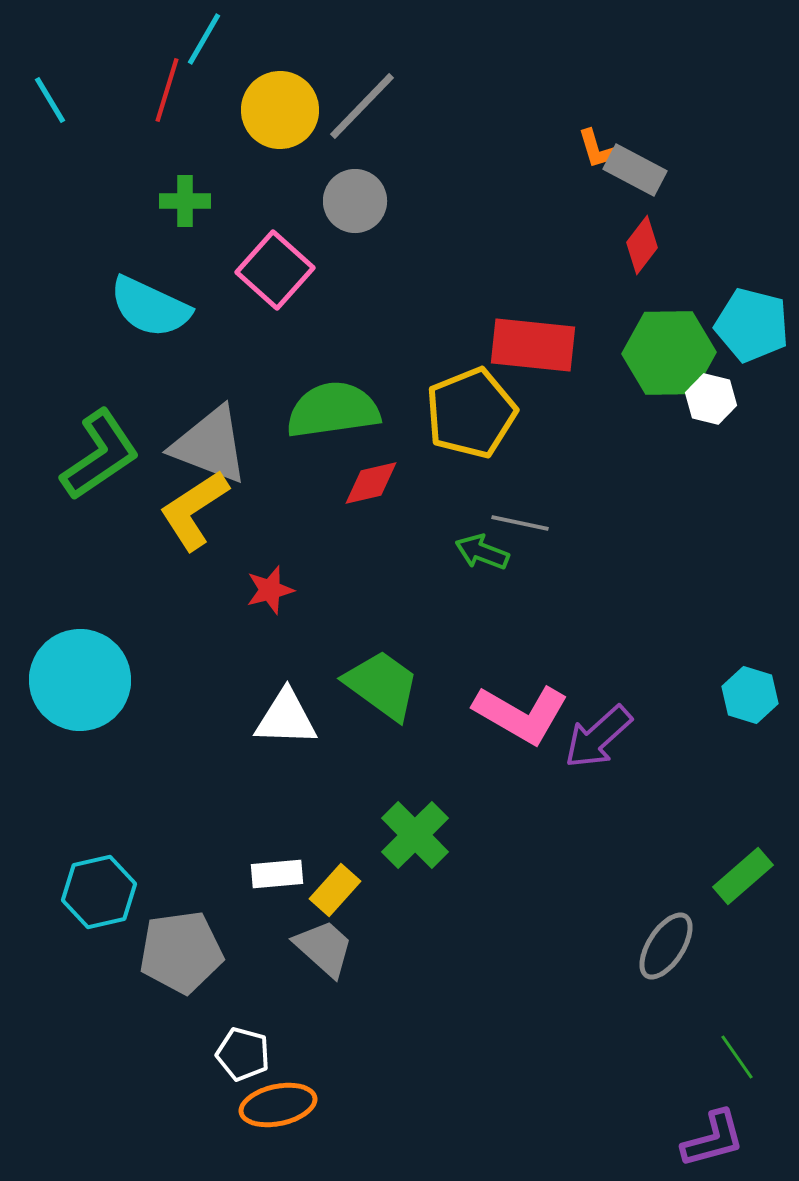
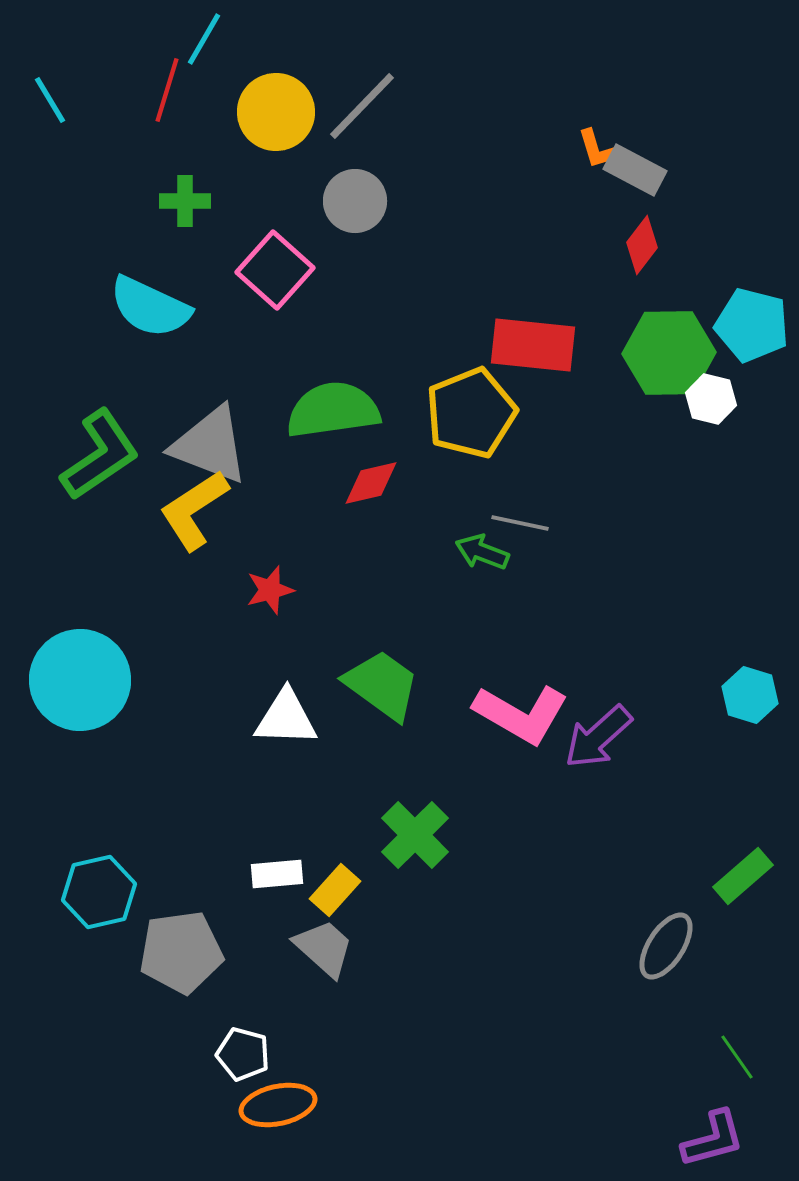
yellow circle at (280, 110): moved 4 px left, 2 px down
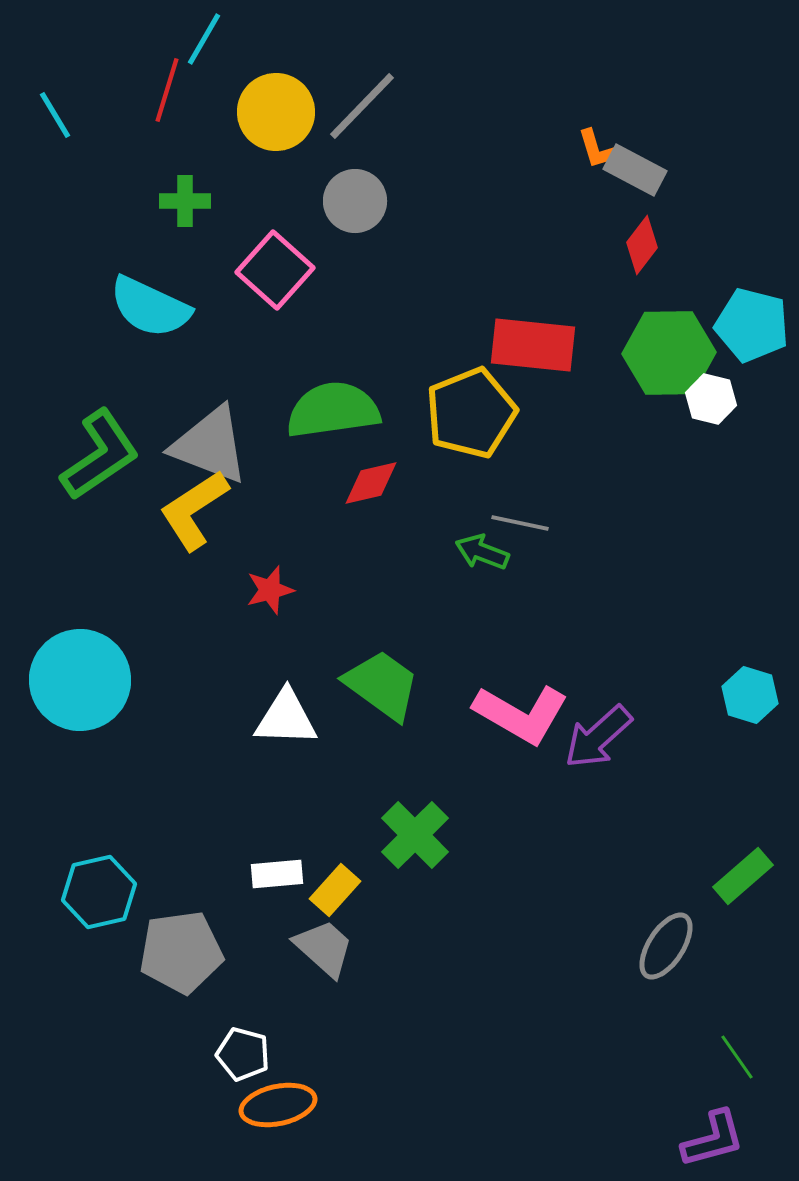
cyan line at (50, 100): moved 5 px right, 15 px down
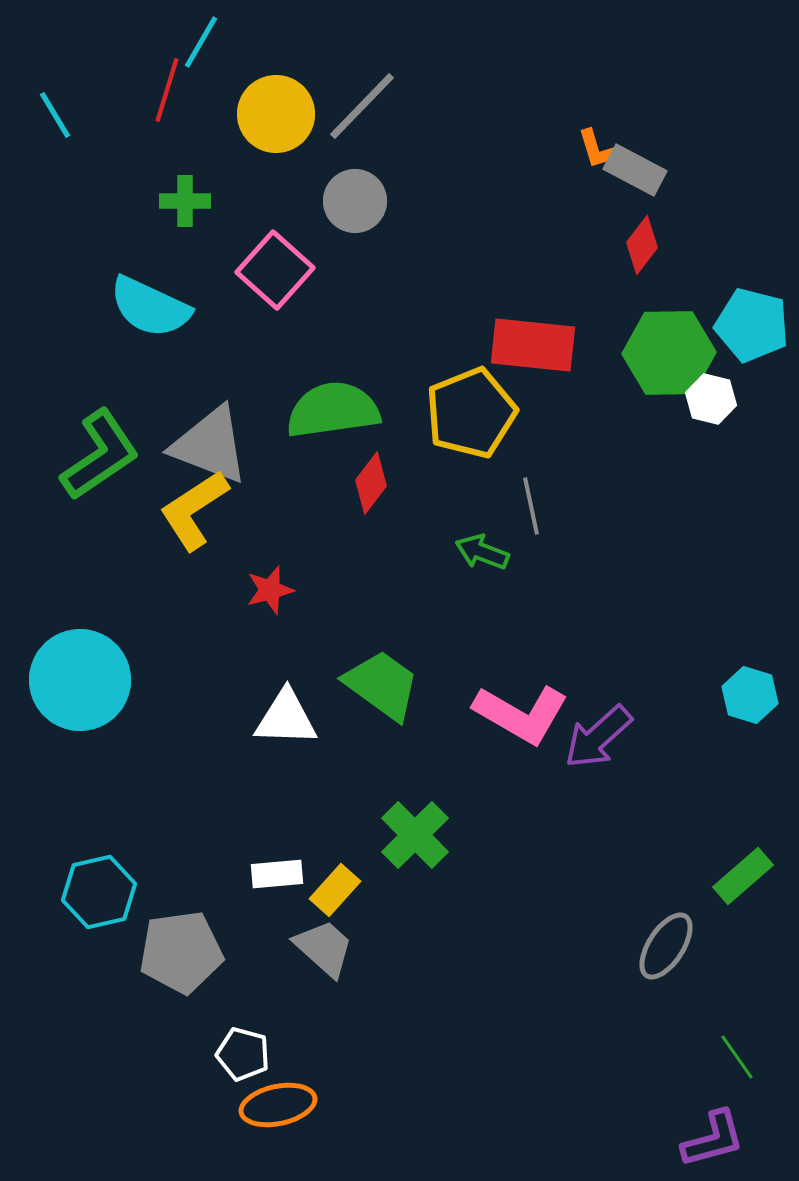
cyan line at (204, 39): moved 3 px left, 3 px down
yellow circle at (276, 112): moved 2 px down
red diamond at (371, 483): rotated 40 degrees counterclockwise
gray line at (520, 523): moved 11 px right, 17 px up; rotated 66 degrees clockwise
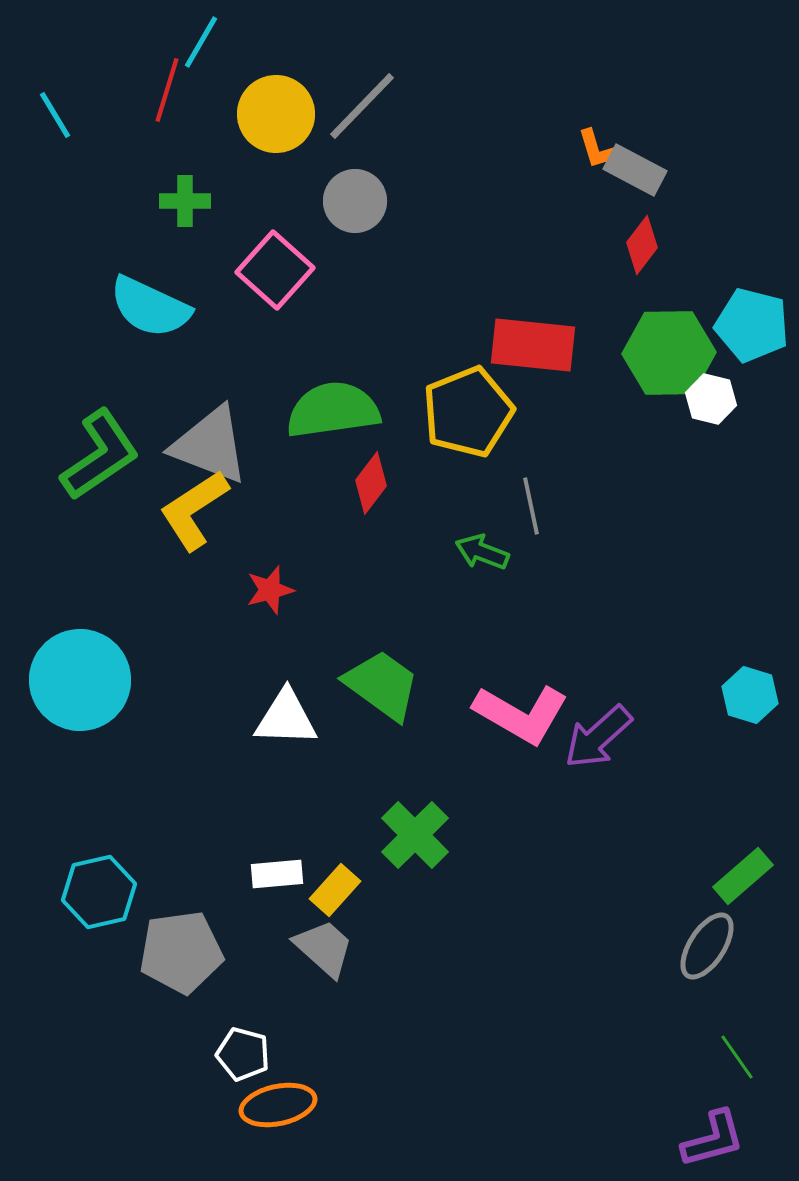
yellow pentagon at (471, 413): moved 3 px left, 1 px up
gray ellipse at (666, 946): moved 41 px right
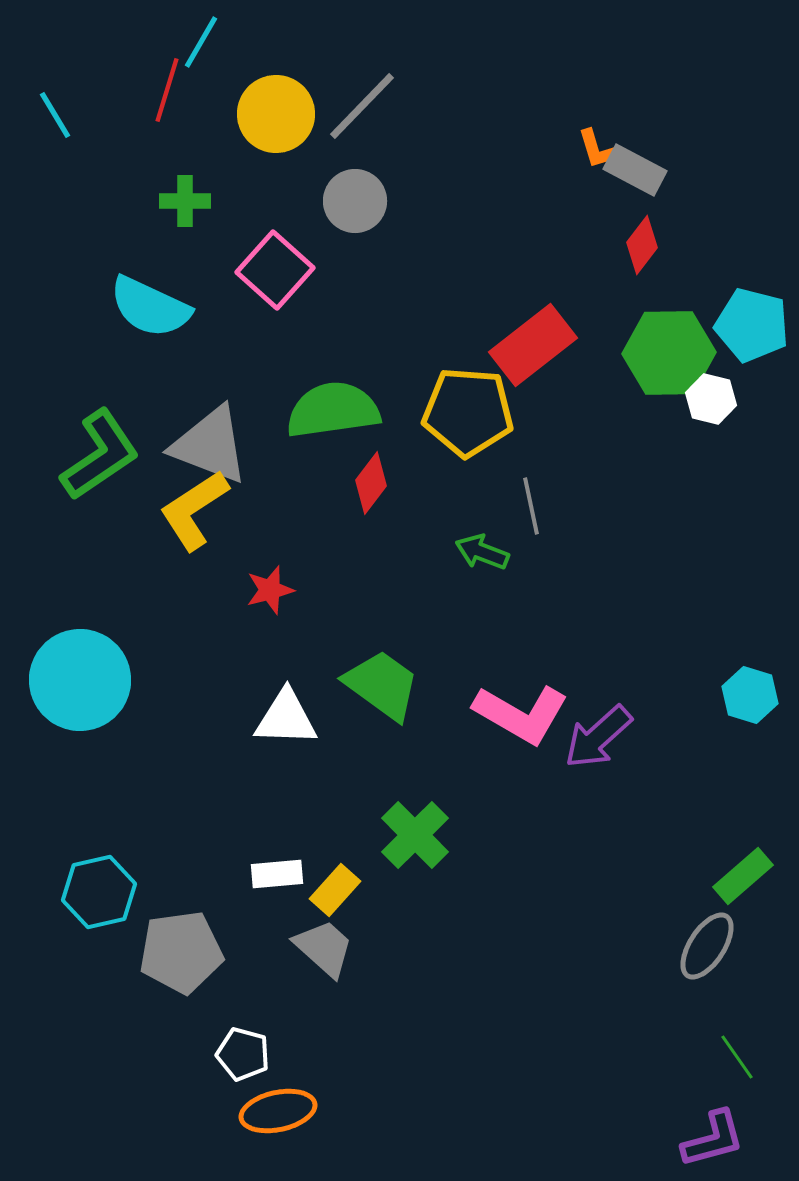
red rectangle at (533, 345): rotated 44 degrees counterclockwise
yellow pentagon at (468, 412): rotated 26 degrees clockwise
orange ellipse at (278, 1105): moved 6 px down
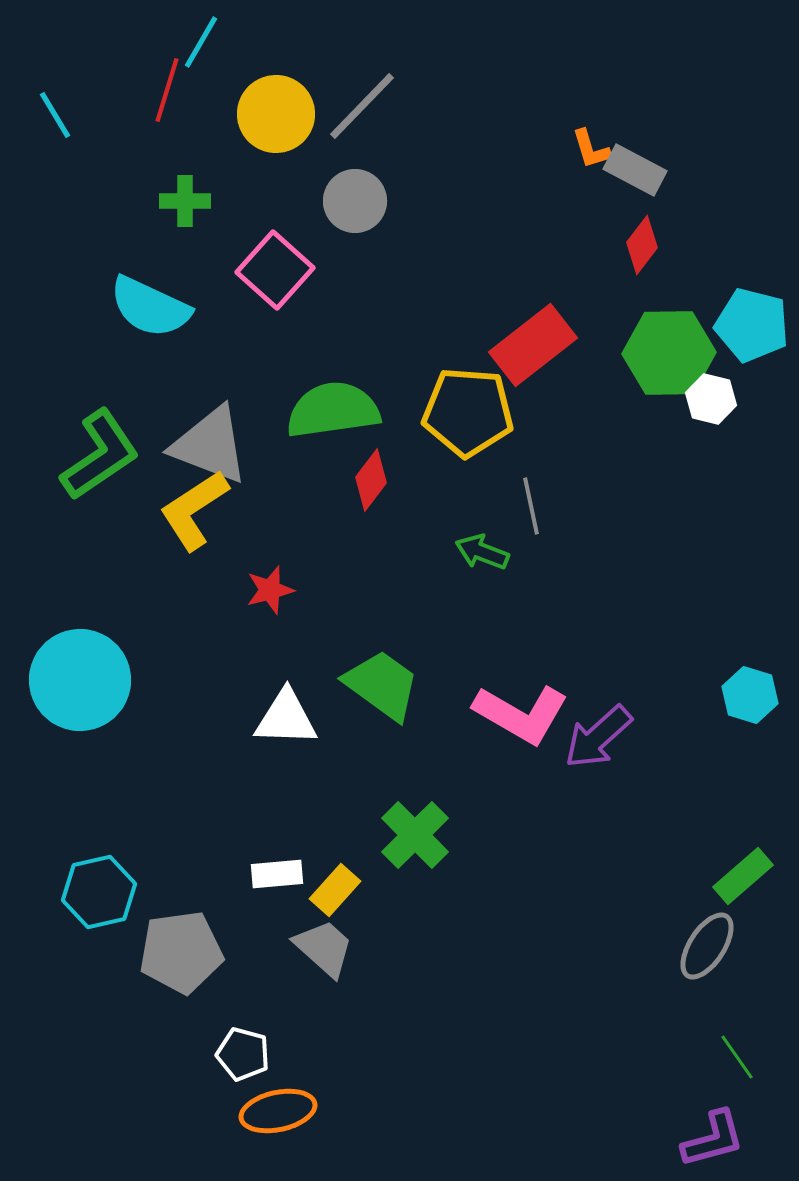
orange L-shape at (597, 149): moved 6 px left
red diamond at (371, 483): moved 3 px up
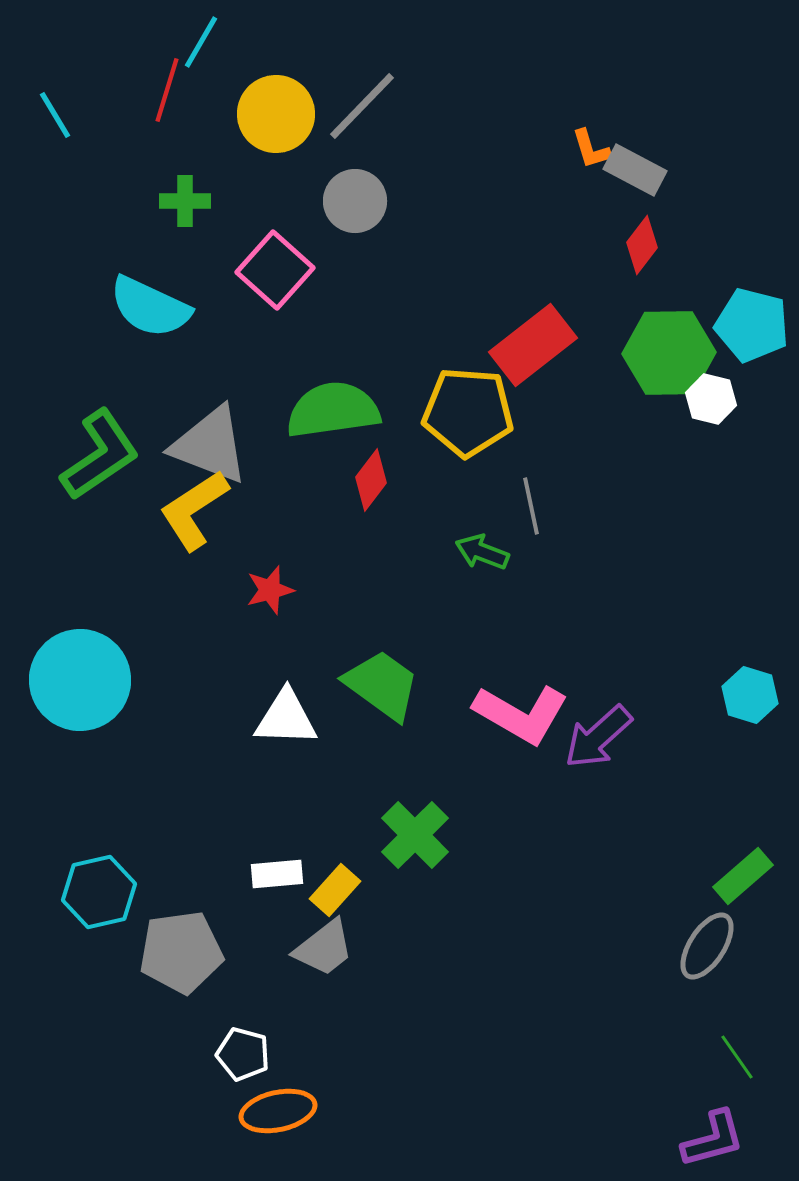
gray trapezoid at (324, 948): rotated 100 degrees clockwise
